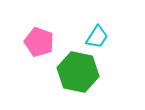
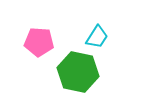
pink pentagon: rotated 16 degrees counterclockwise
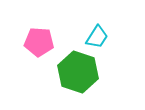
green hexagon: rotated 6 degrees clockwise
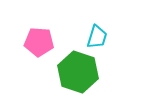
cyan trapezoid: rotated 15 degrees counterclockwise
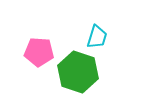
pink pentagon: moved 10 px down
